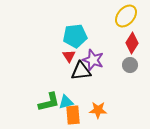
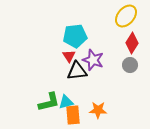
black triangle: moved 4 px left
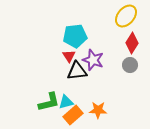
orange rectangle: rotated 54 degrees clockwise
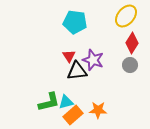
cyan pentagon: moved 14 px up; rotated 15 degrees clockwise
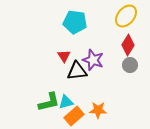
red diamond: moved 4 px left, 2 px down
red triangle: moved 5 px left
orange rectangle: moved 1 px right, 1 px down
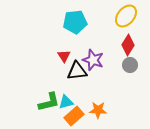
cyan pentagon: rotated 15 degrees counterclockwise
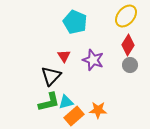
cyan pentagon: rotated 30 degrees clockwise
black triangle: moved 26 px left, 5 px down; rotated 40 degrees counterclockwise
